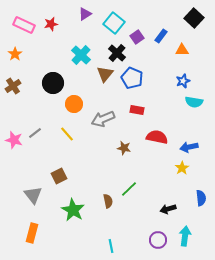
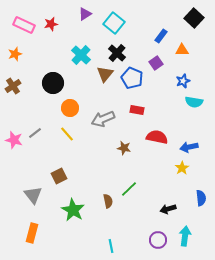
purple square: moved 19 px right, 26 px down
orange star: rotated 16 degrees clockwise
orange circle: moved 4 px left, 4 px down
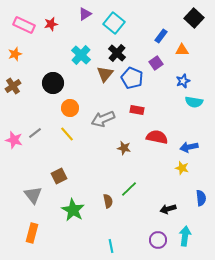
yellow star: rotated 24 degrees counterclockwise
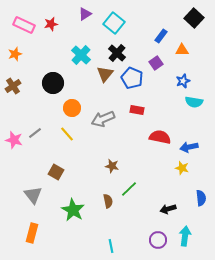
orange circle: moved 2 px right
red semicircle: moved 3 px right
brown star: moved 12 px left, 18 px down
brown square: moved 3 px left, 4 px up; rotated 35 degrees counterclockwise
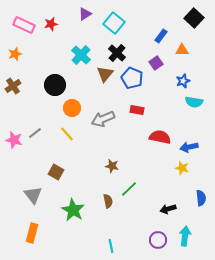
black circle: moved 2 px right, 2 px down
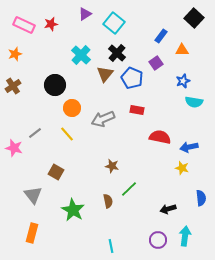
pink star: moved 8 px down
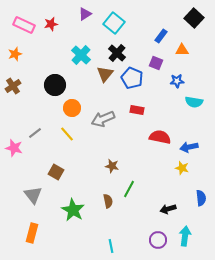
purple square: rotated 32 degrees counterclockwise
blue star: moved 6 px left; rotated 16 degrees clockwise
green line: rotated 18 degrees counterclockwise
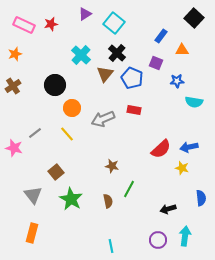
red rectangle: moved 3 px left
red semicircle: moved 1 px right, 12 px down; rotated 125 degrees clockwise
brown square: rotated 21 degrees clockwise
green star: moved 2 px left, 11 px up
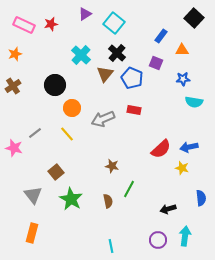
blue star: moved 6 px right, 2 px up
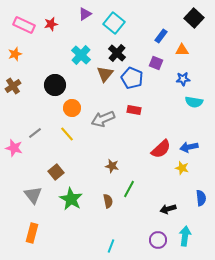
cyan line: rotated 32 degrees clockwise
